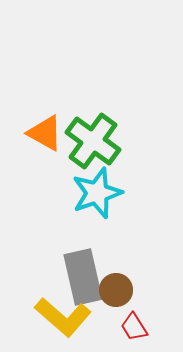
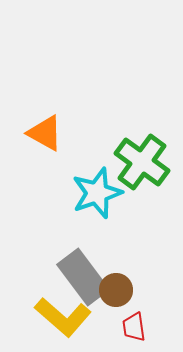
green cross: moved 49 px right, 21 px down
gray rectangle: rotated 24 degrees counterclockwise
red trapezoid: rotated 24 degrees clockwise
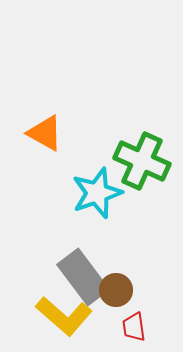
green cross: moved 1 px up; rotated 12 degrees counterclockwise
yellow L-shape: moved 1 px right, 1 px up
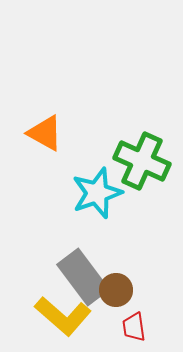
yellow L-shape: moved 1 px left
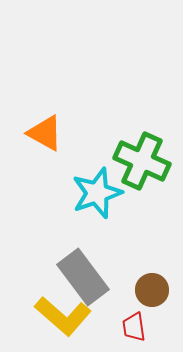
brown circle: moved 36 px right
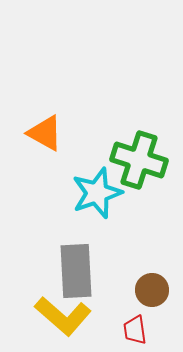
green cross: moved 3 px left, 1 px up; rotated 6 degrees counterclockwise
gray rectangle: moved 7 px left, 6 px up; rotated 34 degrees clockwise
red trapezoid: moved 1 px right, 3 px down
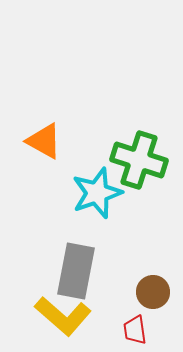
orange triangle: moved 1 px left, 8 px down
gray rectangle: rotated 14 degrees clockwise
brown circle: moved 1 px right, 2 px down
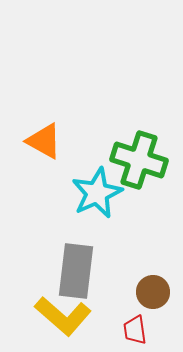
cyan star: rotated 6 degrees counterclockwise
gray rectangle: rotated 4 degrees counterclockwise
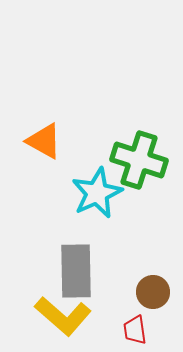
gray rectangle: rotated 8 degrees counterclockwise
